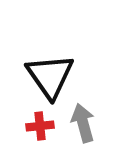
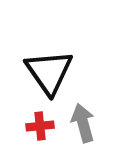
black triangle: moved 1 px left, 4 px up
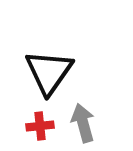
black triangle: rotated 10 degrees clockwise
